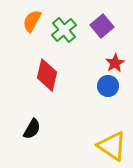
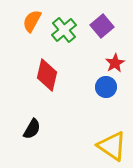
blue circle: moved 2 px left, 1 px down
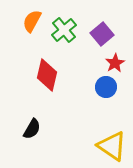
purple square: moved 8 px down
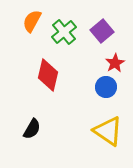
green cross: moved 2 px down
purple square: moved 3 px up
red diamond: moved 1 px right
yellow triangle: moved 4 px left, 15 px up
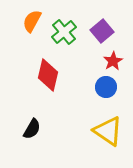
red star: moved 2 px left, 2 px up
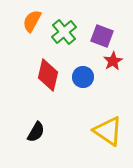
purple square: moved 5 px down; rotated 30 degrees counterclockwise
blue circle: moved 23 px left, 10 px up
black semicircle: moved 4 px right, 3 px down
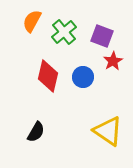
red diamond: moved 1 px down
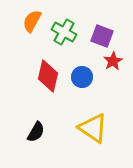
green cross: rotated 20 degrees counterclockwise
blue circle: moved 1 px left
yellow triangle: moved 15 px left, 3 px up
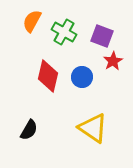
black semicircle: moved 7 px left, 2 px up
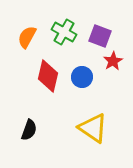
orange semicircle: moved 5 px left, 16 px down
purple square: moved 2 px left
black semicircle: rotated 10 degrees counterclockwise
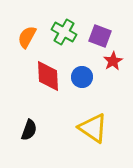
red diamond: rotated 16 degrees counterclockwise
